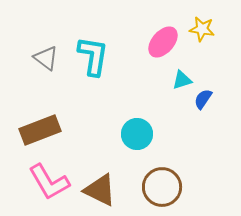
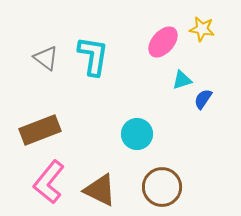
pink L-shape: rotated 69 degrees clockwise
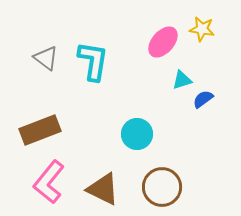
cyan L-shape: moved 5 px down
blue semicircle: rotated 20 degrees clockwise
brown triangle: moved 3 px right, 1 px up
